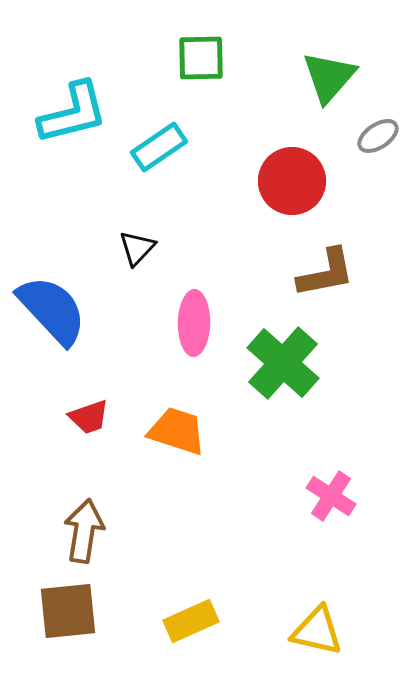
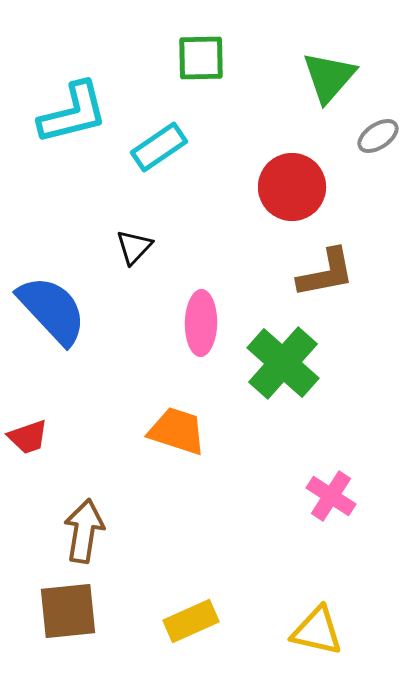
red circle: moved 6 px down
black triangle: moved 3 px left, 1 px up
pink ellipse: moved 7 px right
red trapezoid: moved 61 px left, 20 px down
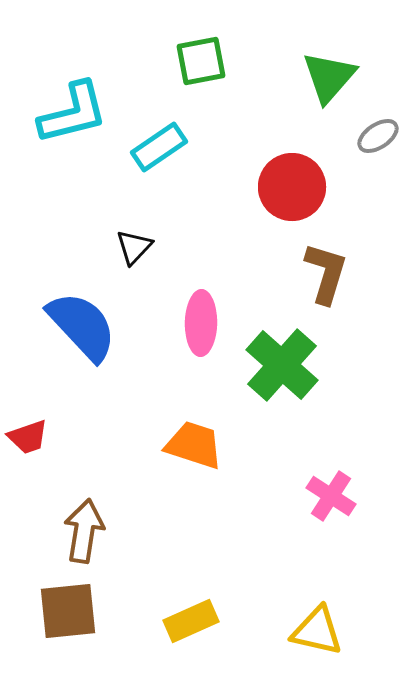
green square: moved 3 px down; rotated 10 degrees counterclockwise
brown L-shape: rotated 62 degrees counterclockwise
blue semicircle: moved 30 px right, 16 px down
green cross: moved 1 px left, 2 px down
orange trapezoid: moved 17 px right, 14 px down
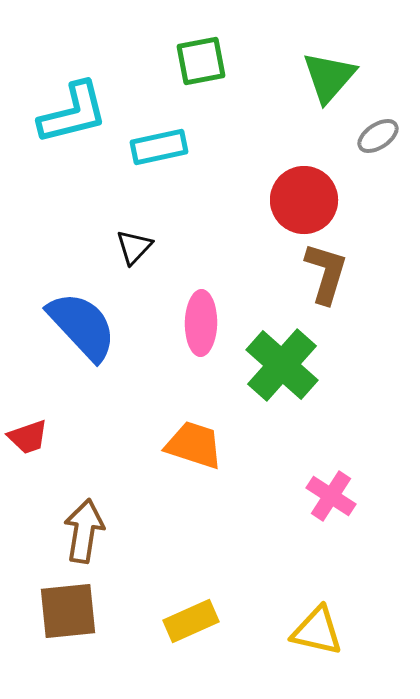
cyan rectangle: rotated 22 degrees clockwise
red circle: moved 12 px right, 13 px down
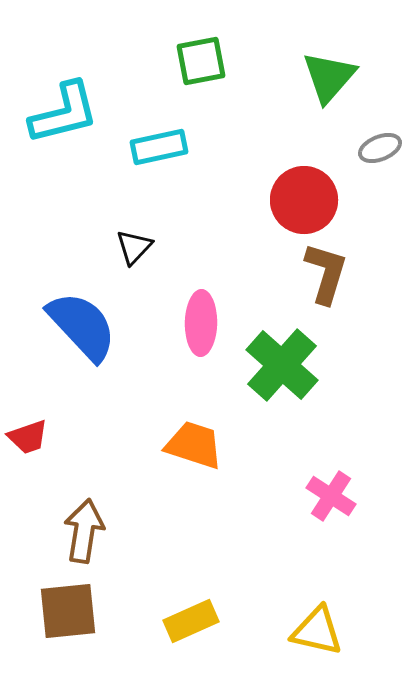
cyan L-shape: moved 9 px left
gray ellipse: moved 2 px right, 12 px down; rotated 12 degrees clockwise
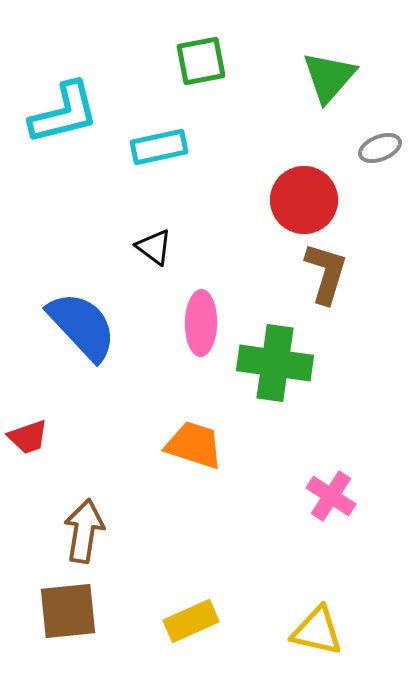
black triangle: moved 20 px right; rotated 36 degrees counterclockwise
green cross: moved 7 px left, 2 px up; rotated 34 degrees counterclockwise
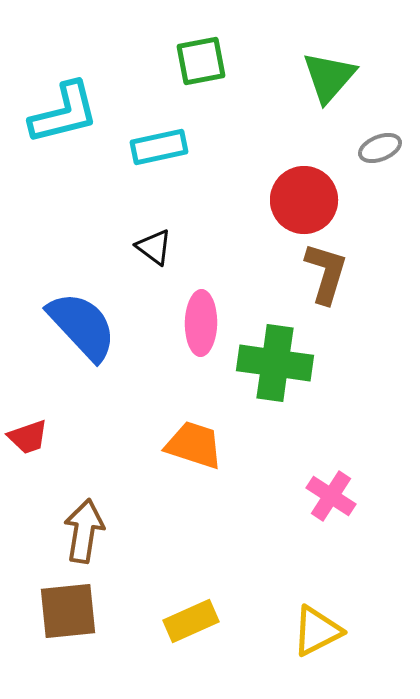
yellow triangle: rotated 40 degrees counterclockwise
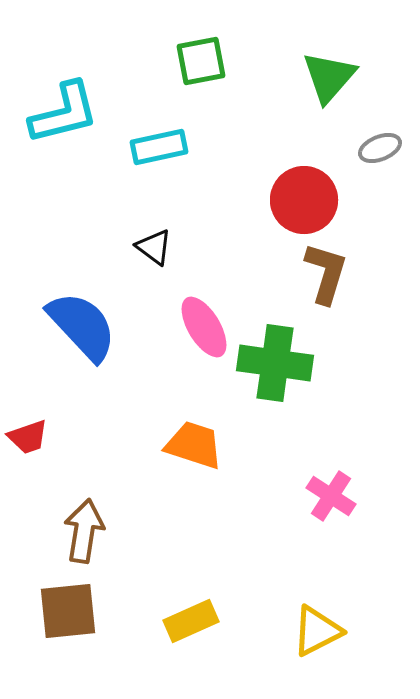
pink ellipse: moved 3 px right, 4 px down; rotated 32 degrees counterclockwise
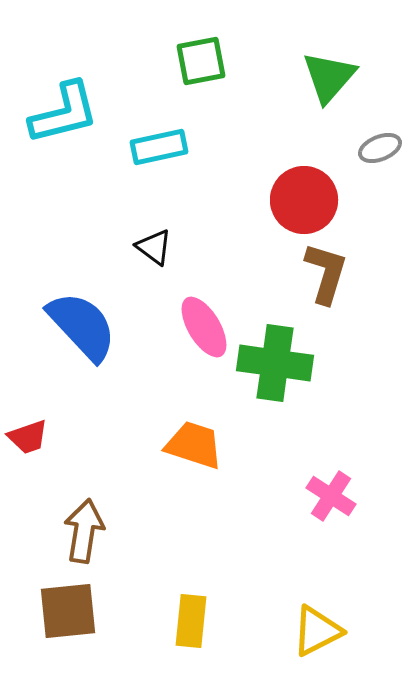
yellow rectangle: rotated 60 degrees counterclockwise
